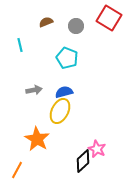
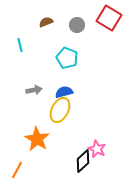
gray circle: moved 1 px right, 1 px up
yellow ellipse: moved 1 px up
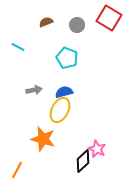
cyan line: moved 2 px left, 2 px down; rotated 48 degrees counterclockwise
orange star: moved 6 px right; rotated 15 degrees counterclockwise
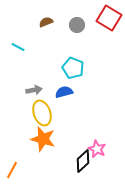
cyan pentagon: moved 6 px right, 10 px down
yellow ellipse: moved 18 px left, 3 px down; rotated 45 degrees counterclockwise
orange line: moved 5 px left
